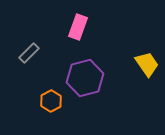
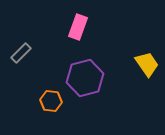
gray rectangle: moved 8 px left
orange hexagon: rotated 25 degrees counterclockwise
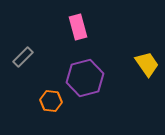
pink rectangle: rotated 35 degrees counterclockwise
gray rectangle: moved 2 px right, 4 px down
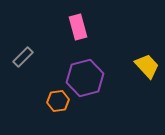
yellow trapezoid: moved 2 px down; rotated 8 degrees counterclockwise
orange hexagon: moved 7 px right; rotated 15 degrees counterclockwise
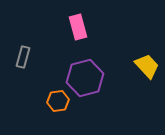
gray rectangle: rotated 30 degrees counterclockwise
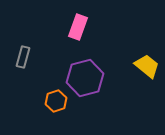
pink rectangle: rotated 35 degrees clockwise
yellow trapezoid: rotated 8 degrees counterclockwise
orange hexagon: moved 2 px left; rotated 10 degrees counterclockwise
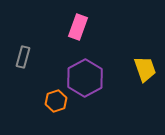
yellow trapezoid: moved 2 px left, 3 px down; rotated 32 degrees clockwise
purple hexagon: rotated 15 degrees counterclockwise
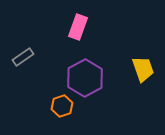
gray rectangle: rotated 40 degrees clockwise
yellow trapezoid: moved 2 px left
orange hexagon: moved 6 px right, 5 px down
